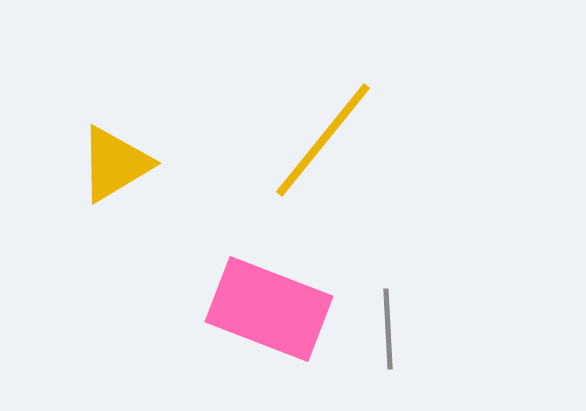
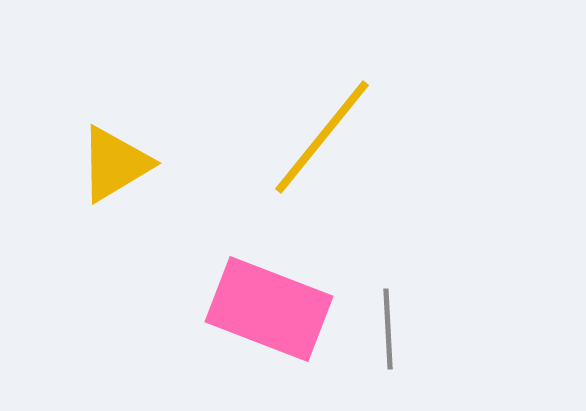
yellow line: moved 1 px left, 3 px up
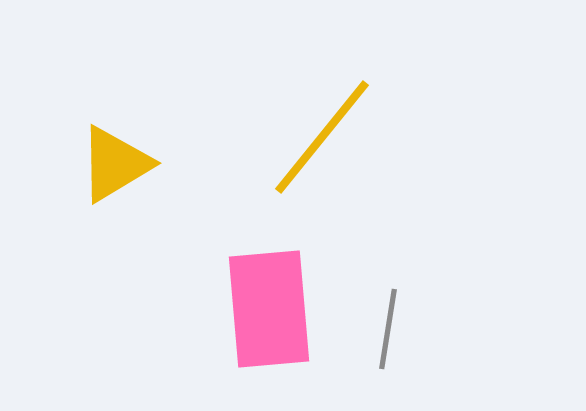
pink rectangle: rotated 64 degrees clockwise
gray line: rotated 12 degrees clockwise
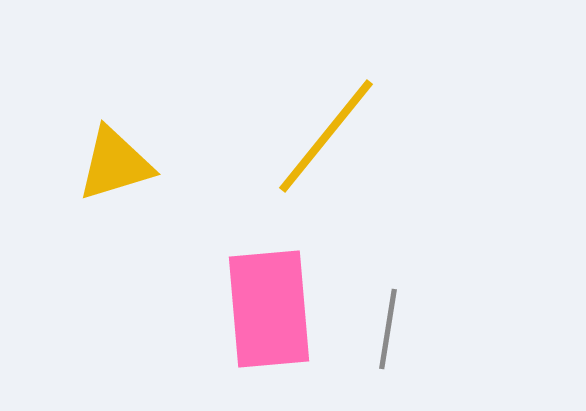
yellow line: moved 4 px right, 1 px up
yellow triangle: rotated 14 degrees clockwise
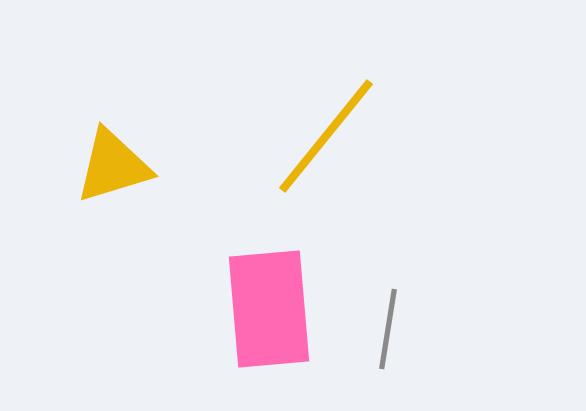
yellow triangle: moved 2 px left, 2 px down
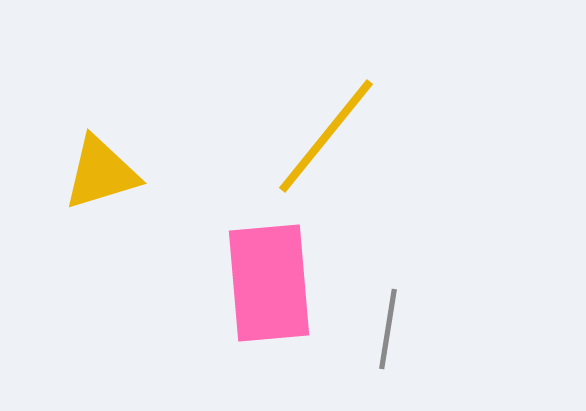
yellow triangle: moved 12 px left, 7 px down
pink rectangle: moved 26 px up
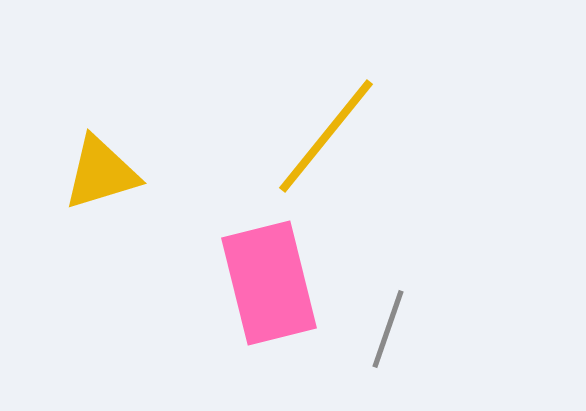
pink rectangle: rotated 9 degrees counterclockwise
gray line: rotated 10 degrees clockwise
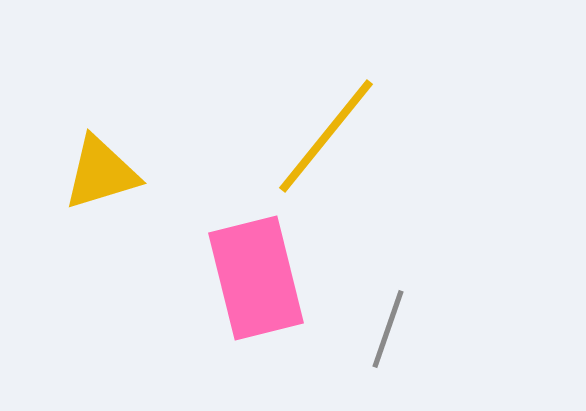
pink rectangle: moved 13 px left, 5 px up
